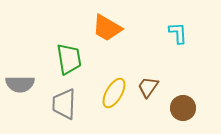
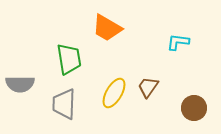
cyan L-shape: moved 9 px down; rotated 80 degrees counterclockwise
brown circle: moved 11 px right
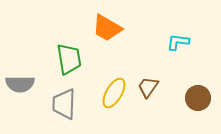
brown circle: moved 4 px right, 10 px up
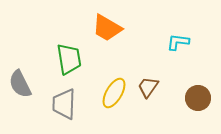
gray semicircle: rotated 64 degrees clockwise
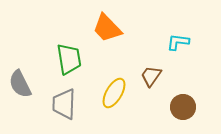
orange trapezoid: rotated 16 degrees clockwise
brown trapezoid: moved 3 px right, 11 px up
brown circle: moved 15 px left, 9 px down
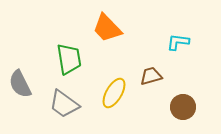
brown trapezoid: rotated 40 degrees clockwise
gray trapezoid: rotated 56 degrees counterclockwise
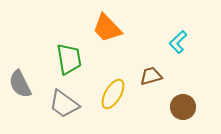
cyan L-shape: rotated 50 degrees counterclockwise
yellow ellipse: moved 1 px left, 1 px down
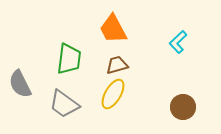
orange trapezoid: moved 6 px right, 1 px down; rotated 16 degrees clockwise
green trapezoid: rotated 16 degrees clockwise
brown trapezoid: moved 34 px left, 11 px up
